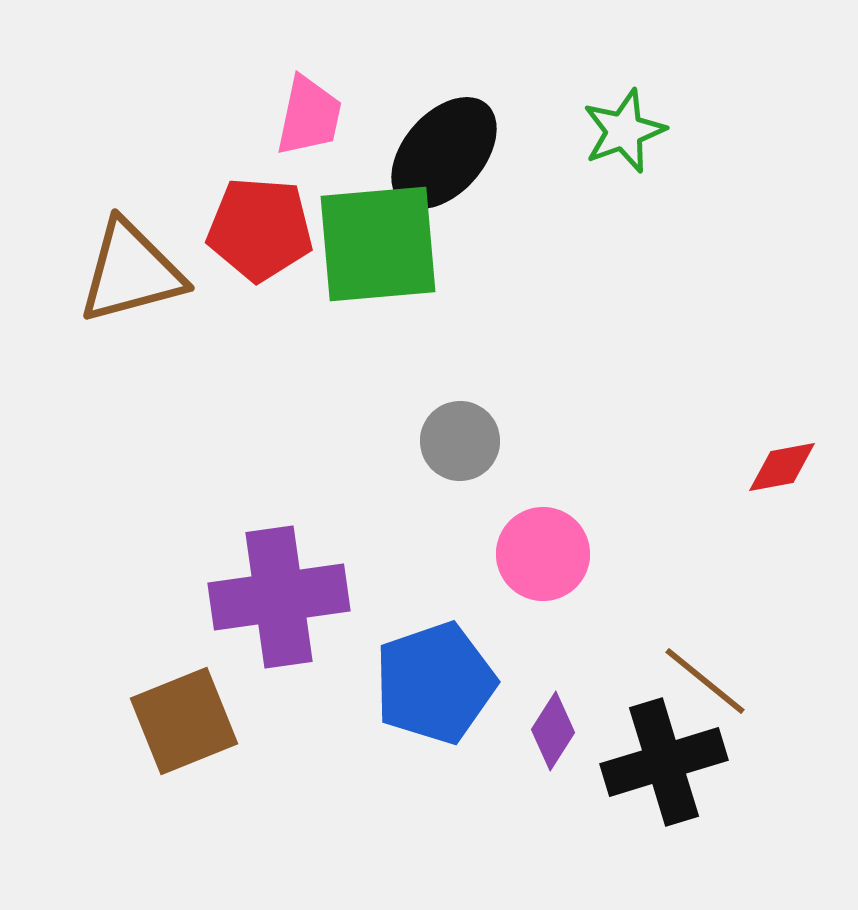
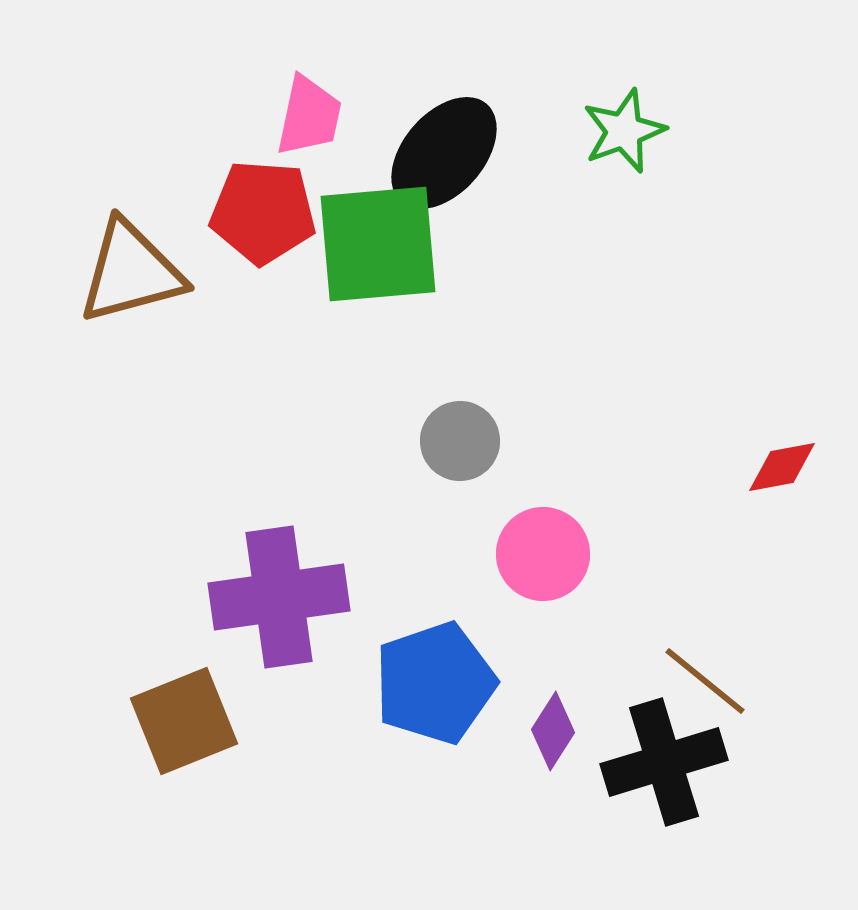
red pentagon: moved 3 px right, 17 px up
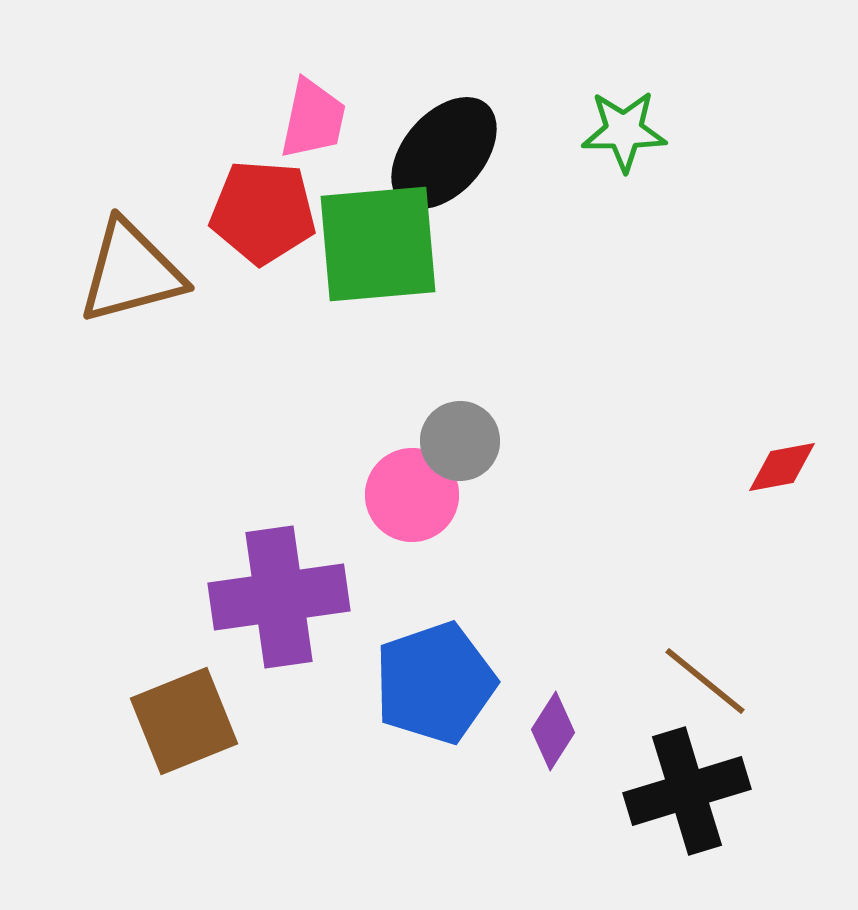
pink trapezoid: moved 4 px right, 3 px down
green star: rotated 20 degrees clockwise
pink circle: moved 131 px left, 59 px up
black cross: moved 23 px right, 29 px down
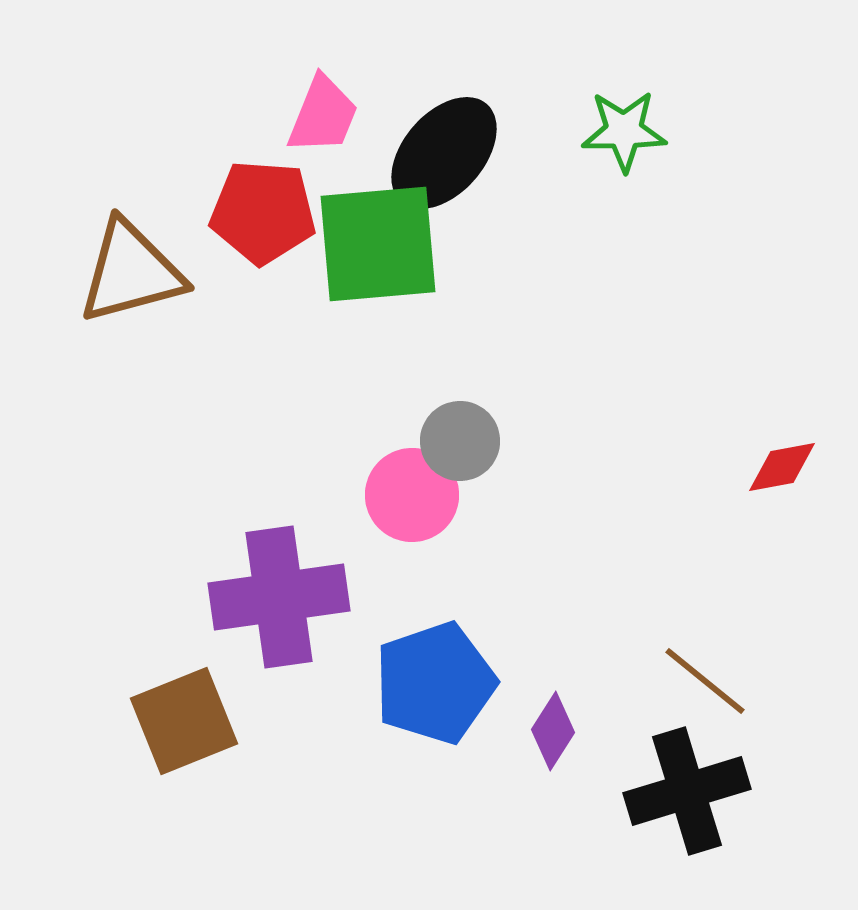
pink trapezoid: moved 10 px right, 4 px up; rotated 10 degrees clockwise
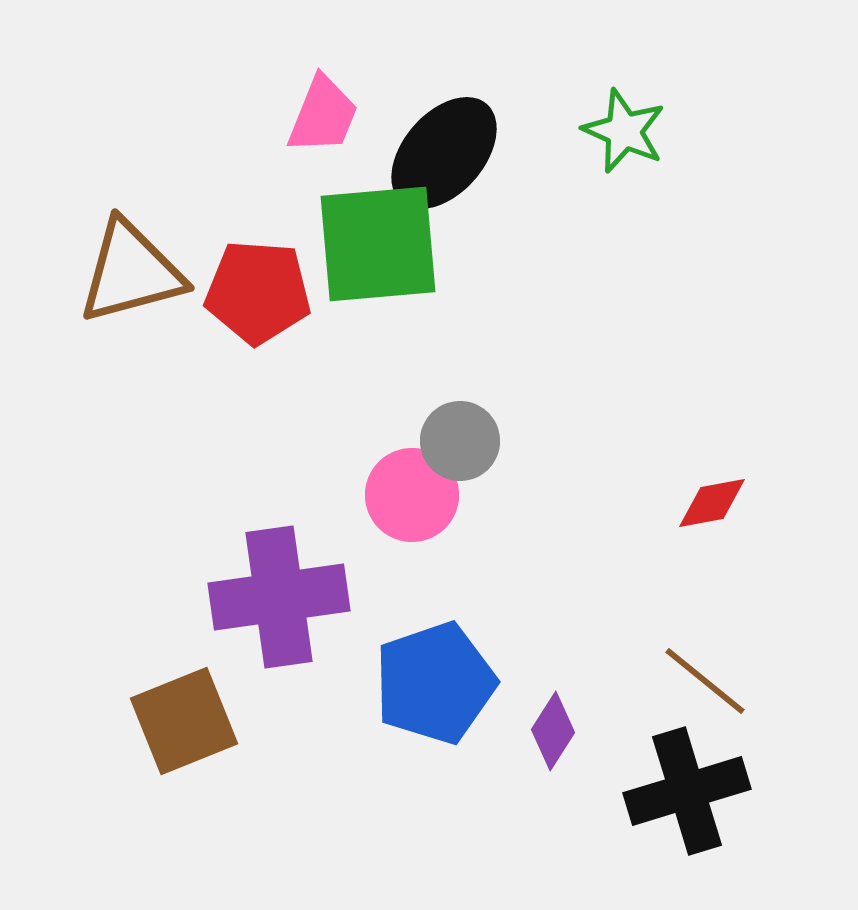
green star: rotated 24 degrees clockwise
red pentagon: moved 5 px left, 80 px down
red diamond: moved 70 px left, 36 px down
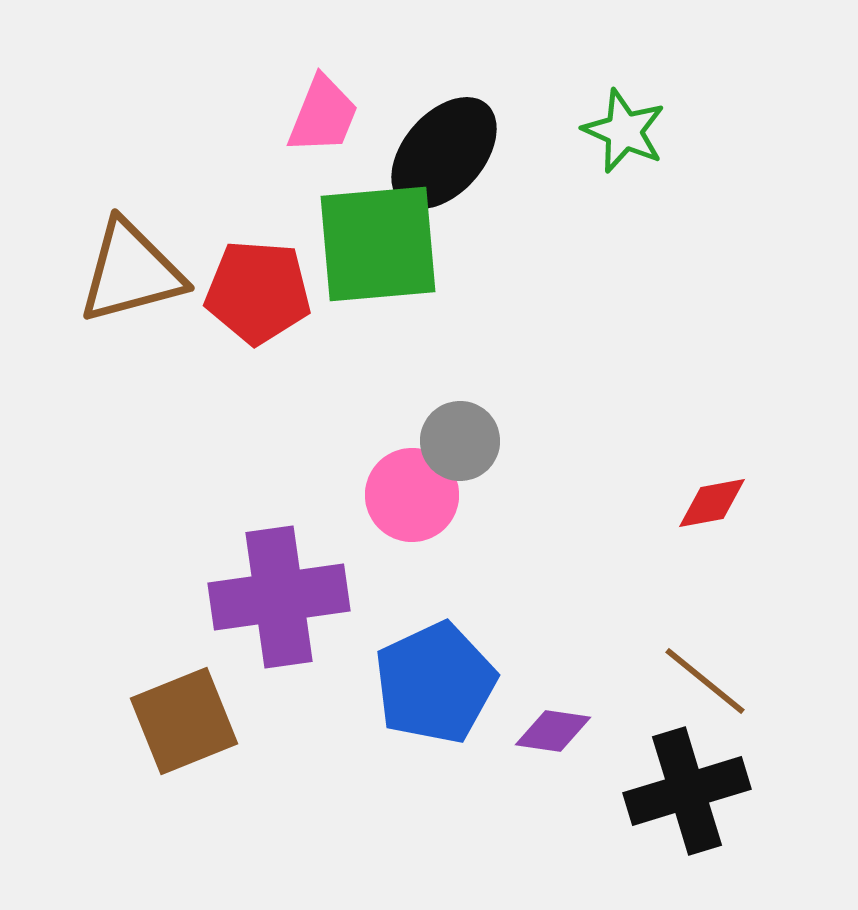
blue pentagon: rotated 6 degrees counterclockwise
purple diamond: rotated 66 degrees clockwise
